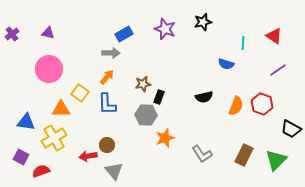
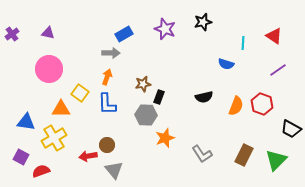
orange arrow: rotated 21 degrees counterclockwise
gray triangle: moved 1 px up
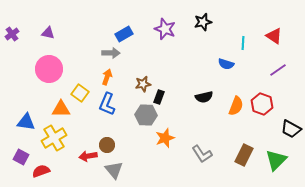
blue L-shape: rotated 25 degrees clockwise
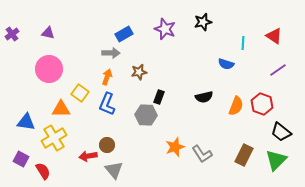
brown star: moved 4 px left, 12 px up
black trapezoid: moved 10 px left, 3 px down; rotated 10 degrees clockwise
orange star: moved 10 px right, 9 px down
purple square: moved 2 px down
red semicircle: moved 2 px right; rotated 78 degrees clockwise
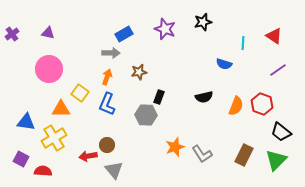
blue semicircle: moved 2 px left
red semicircle: rotated 54 degrees counterclockwise
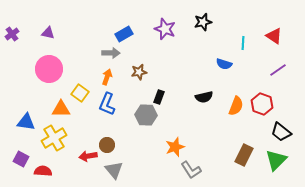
gray L-shape: moved 11 px left, 16 px down
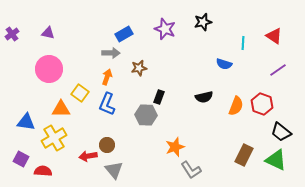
brown star: moved 4 px up
green triangle: rotated 50 degrees counterclockwise
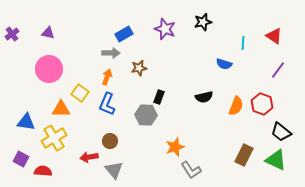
purple line: rotated 18 degrees counterclockwise
brown circle: moved 3 px right, 4 px up
red arrow: moved 1 px right, 1 px down
